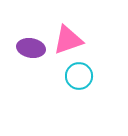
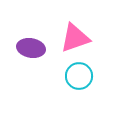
pink triangle: moved 7 px right, 2 px up
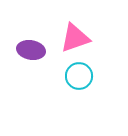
purple ellipse: moved 2 px down
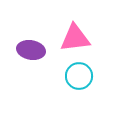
pink triangle: rotated 12 degrees clockwise
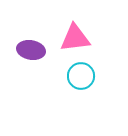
cyan circle: moved 2 px right
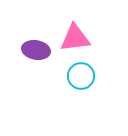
purple ellipse: moved 5 px right
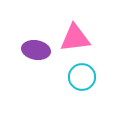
cyan circle: moved 1 px right, 1 px down
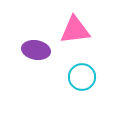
pink triangle: moved 8 px up
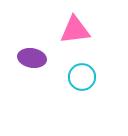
purple ellipse: moved 4 px left, 8 px down
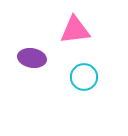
cyan circle: moved 2 px right
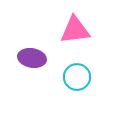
cyan circle: moved 7 px left
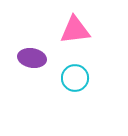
cyan circle: moved 2 px left, 1 px down
